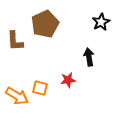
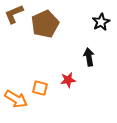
brown L-shape: moved 1 px left, 27 px up; rotated 70 degrees clockwise
orange arrow: moved 1 px left, 3 px down
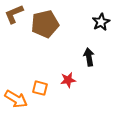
brown pentagon: rotated 12 degrees clockwise
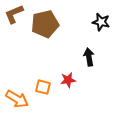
black star: rotated 30 degrees counterclockwise
orange square: moved 3 px right, 1 px up
orange arrow: moved 1 px right
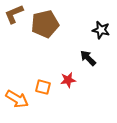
black star: moved 8 px down
black arrow: moved 1 px left, 1 px down; rotated 36 degrees counterclockwise
